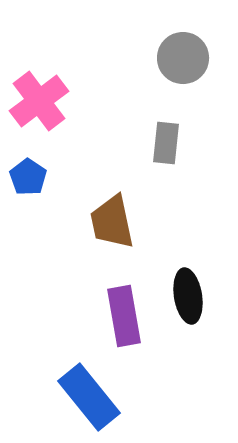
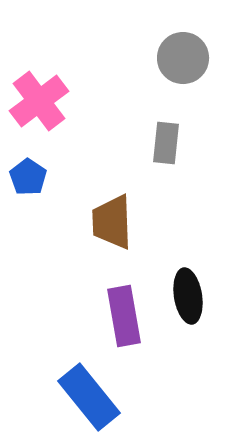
brown trapezoid: rotated 10 degrees clockwise
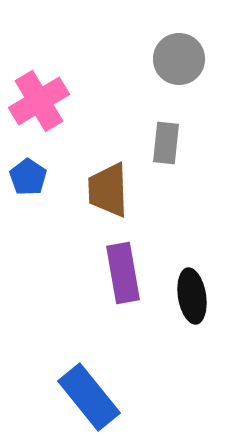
gray circle: moved 4 px left, 1 px down
pink cross: rotated 6 degrees clockwise
brown trapezoid: moved 4 px left, 32 px up
black ellipse: moved 4 px right
purple rectangle: moved 1 px left, 43 px up
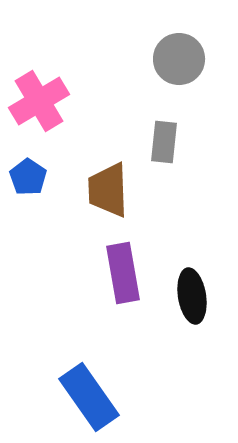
gray rectangle: moved 2 px left, 1 px up
blue rectangle: rotated 4 degrees clockwise
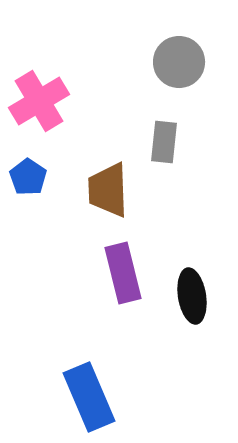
gray circle: moved 3 px down
purple rectangle: rotated 4 degrees counterclockwise
blue rectangle: rotated 12 degrees clockwise
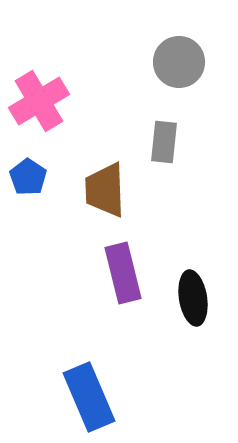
brown trapezoid: moved 3 px left
black ellipse: moved 1 px right, 2 px down
